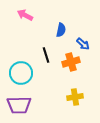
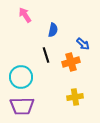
pink arrow: rotated 28 degrees clockwise
blue semicircle: moved 8 px left
cyan circle: moved 4 px down
purple trapezoid: moved 3 px right, 1 px down
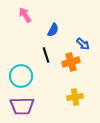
blue semicircle: rotated 16 degrees clockwise
cyan circle: moved 1 px up
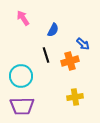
pink arrow: moved 2 px left, 3 px down
orange cross: moved 1 px left, 1 px up
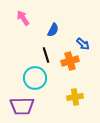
cyan circle: moved 14 px right, 2 px down
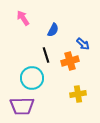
cyan circle: moved 3 px left
yellow cross: moved 3 px right, 3 px up
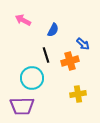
pink arrow: moved 2 px down; rotated 28 degrees counterclockwise
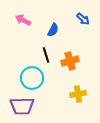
blue arrow: moved 25 px up
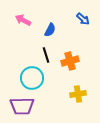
blue semicircle: moved 3 px left
